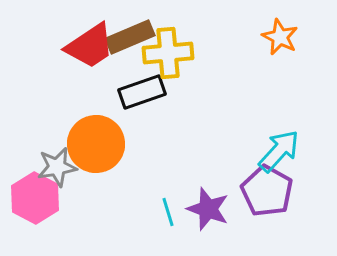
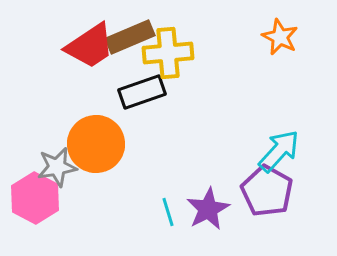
purple star: rotated 24 degrees clockwise
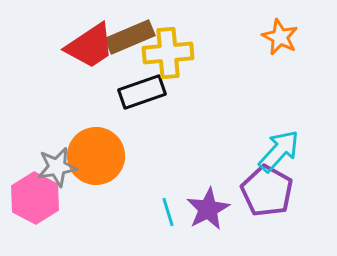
orange circle: moved 12 px down
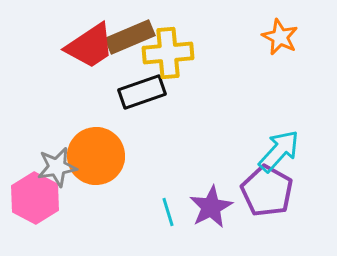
purple star: moved 3 px right, 2 px up
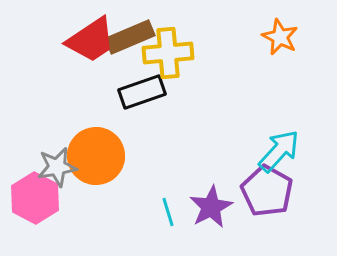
red trapezoid: moved 1 px right, 6 px up
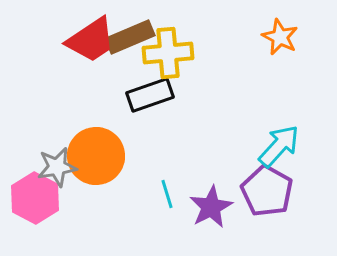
black rectangle: moved 8 px right, 3 px down
cyan arrow: moved 5 px up
cyan line: moved 1 px left, 18 px up
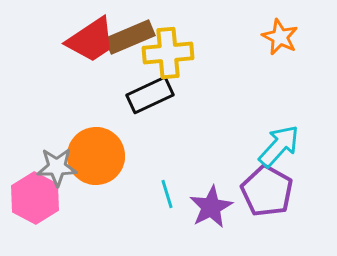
black rectangle: rotated 6 degrees counterclockwise
gray star: rotated 9 degrees clockwise
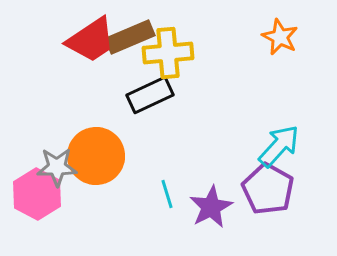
purple pentagon: moved 1 px right, 2 px up
pink hexagon: moved 2 px right, 4 px up
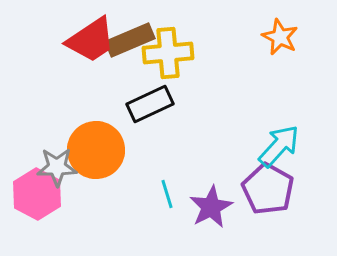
brown rectangle: moved 3 px down
black rectangle: moved 9 px down
orange circle: moved 6 px up
